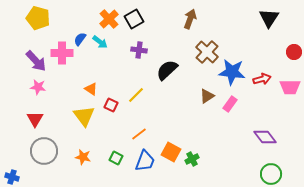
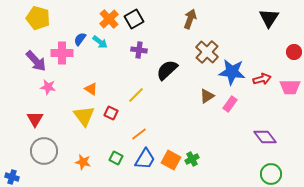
pink star: moved 10 px right
red square: moved 8 px down
orange square: moved 8 px down
orange star: moved 5 px down
blue trapezoid: moved 2 px up; rotated 10 degrees clockwise
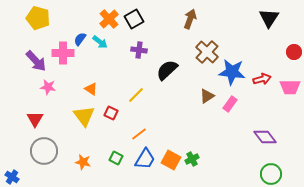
pink cross: moved 1 px right
blue cross: rotated 16 degrees clockwise
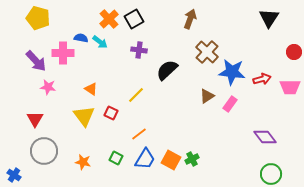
blue semicircle: moved 1 px right, 1 px up; rotated 64 degrees clockwise
blue cross: moved 2 px right, 2 px up
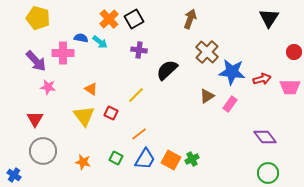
gray circle: moved 1 px left
green circle: moved 3 px left, 1 px up
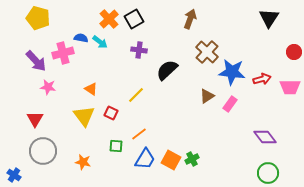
pink cross: rotated 15 degrees counterclockwise
green square: moved 12 px up; rotated 24 degrees counterclockwise
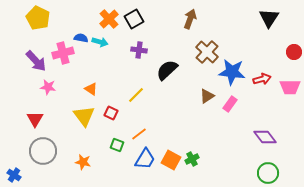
yellow pentagon: rotated 10 degrees clockwise
cyan arrow: rotated 21 degrees counterclockwise
green square: moved 1 px right, 1 px up; rotated 16 degrees clockwise
